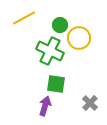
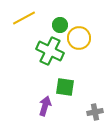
green square: moved 9 px right, 3 px down
gray cross: moved 5 px right, 9 px down; rotated 35 degrees clockwise
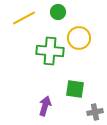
green circle: moved 2 px left, 13 px up
green cross: rotated 20 degrees counterclockwise
green square: moved 10 px right, 2 px down
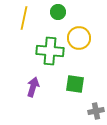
yellow line: rotated 50 degrees counterclockwise
green square: moved 5 px up
purple arrow: moved 12 px left, 19 px up
gray cross: moved 1 px right, 1 px up
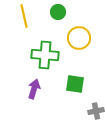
yellow line: moved 2 px up; rotated 25 degrees counterclockwise
green cross: moved 5 px left, 4 px down
purple arrow: moved 1 px right, 2 px down
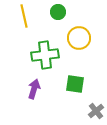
green cross: rotated 12 degrees counterclockwise
gray cross: rotated 28 degrees counterclockwise
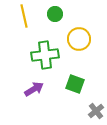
green circle: moved 3 px left, 2 px down
yellow circle: moved 1 px down
green square: rotated 12 degrees clockwise
purple arrow: rotated 42 degrees clockwise
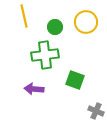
green circle: moved 13 px down
yellow circle: moved 7 px right, 17 px up
green square: moved 4 px up
purple arrow: rotated 144 degrees counterclockwise
gray cross: rotated 28 degrees counterclockwise
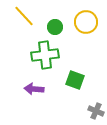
yellow line: rotated 30 degrees counterclockwise
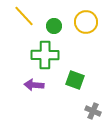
green circle: moved 1 px left, 1 px up
green cross: rotated 8 degrees clockwise
purple arrow: moved 4 px up
gray cross: moved 3 px left
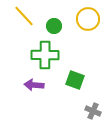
yellow circle: moved 2 px right, 3 px up
